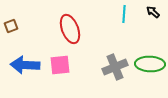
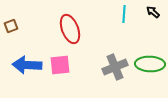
blue arrow: moved 2 px right
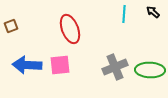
green ellipse: moved 6 px down
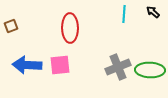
red ellipse: moved 1 px up; rotated 20 degrees clockwise
gray cross: moved 3 px right
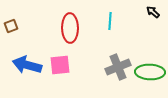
cyan line: moved 14 px left, 7 px down
blue arrow: rotated 12 degrees clockwise
green ellipse: moved 2 px down
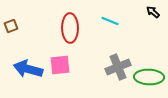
cyan line: rotated 72 degrees counterclockwise
blue arrow: moved 1 px right, 4 px down
green ellipse: moved 1 px left, 5 px down
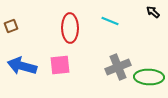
blue arrow: moved 6 px left, 3 px up
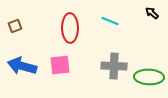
black arrow: moved 1 px left, 1 px down
brown square: moved 4 px right
gray cross: moved 4 px left, 1 px up; rotated 25 degrees clockwise
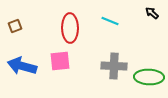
pink square: moved 4 px up
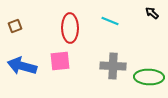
gray cross: moved 1 px left
